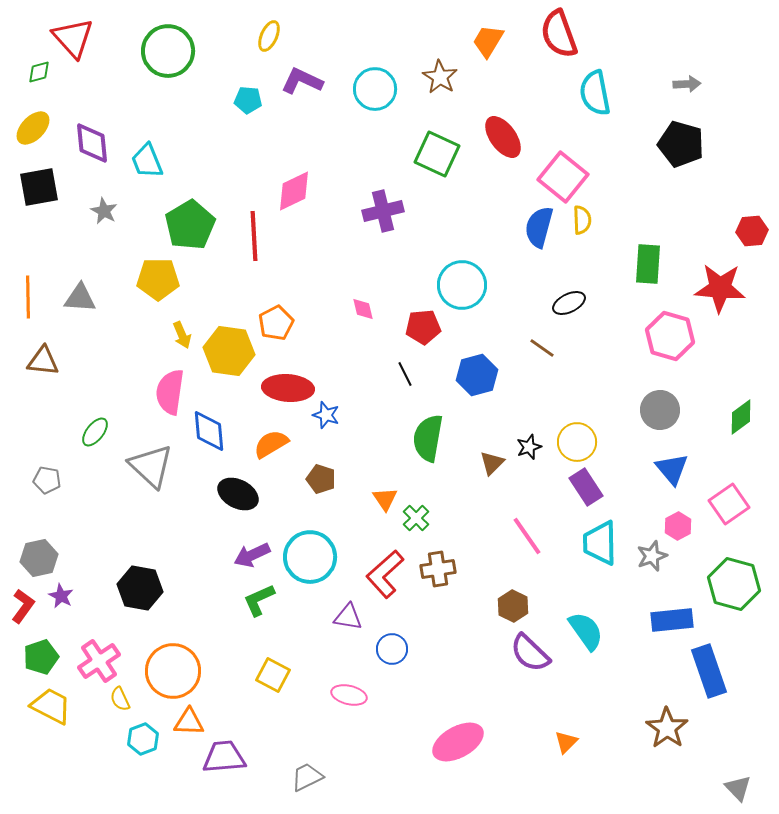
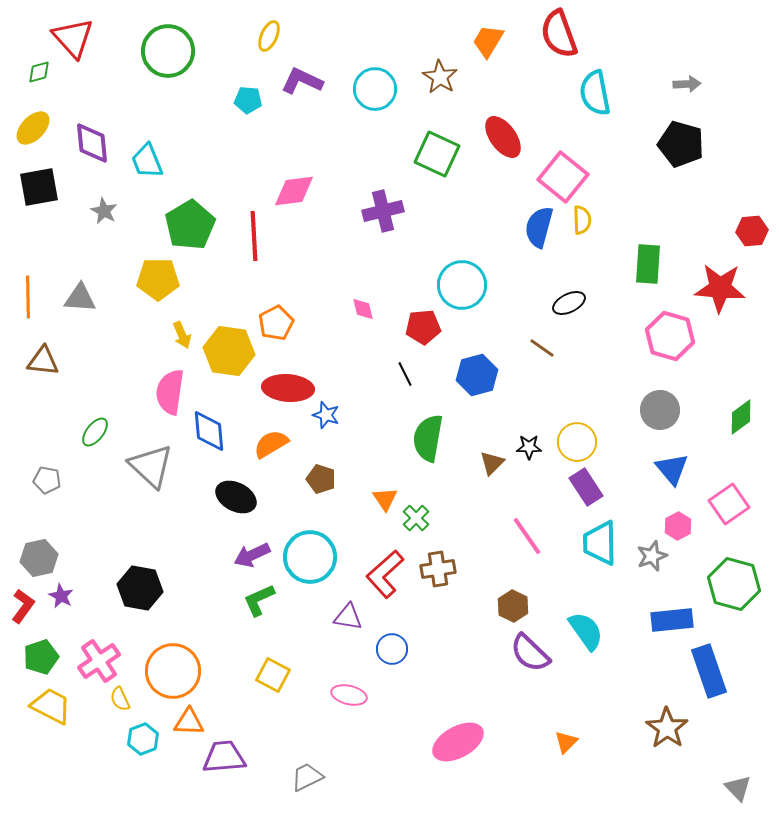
pink diamond at (294, 191): rotated 18 degrees clockwise
black star at (529, 447): rotated 20 degrees clockwise
black ellipse at (238, 494): moved 2 px left, 3 px down
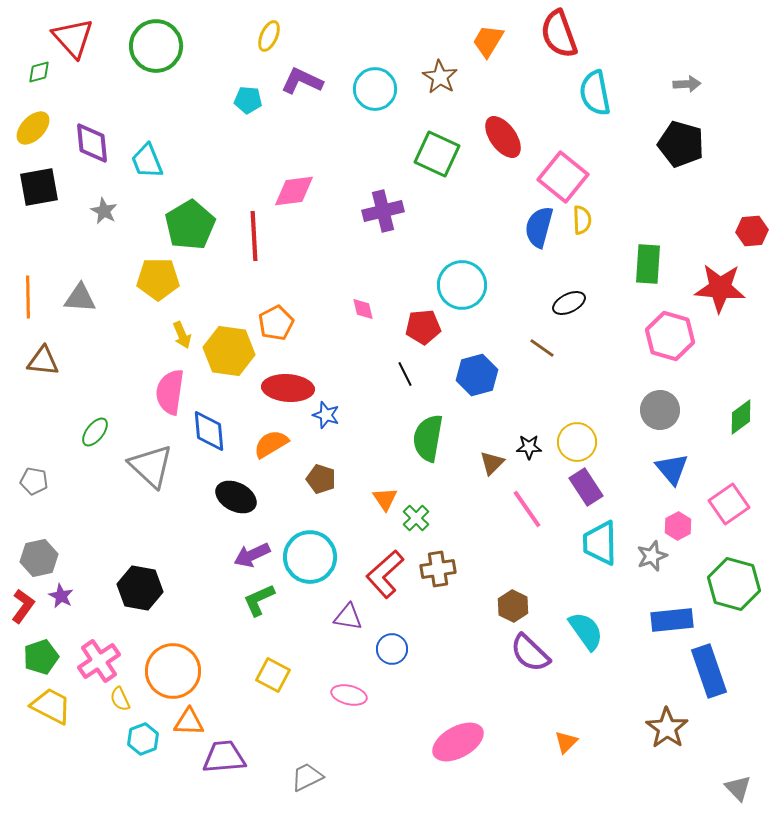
green circle at (168, 51): moved 12 px left, 5 px up
gray pentagon at (47, 480): moved 13 px left, 1 px down
pink line at (527, 536): moved 27 px up
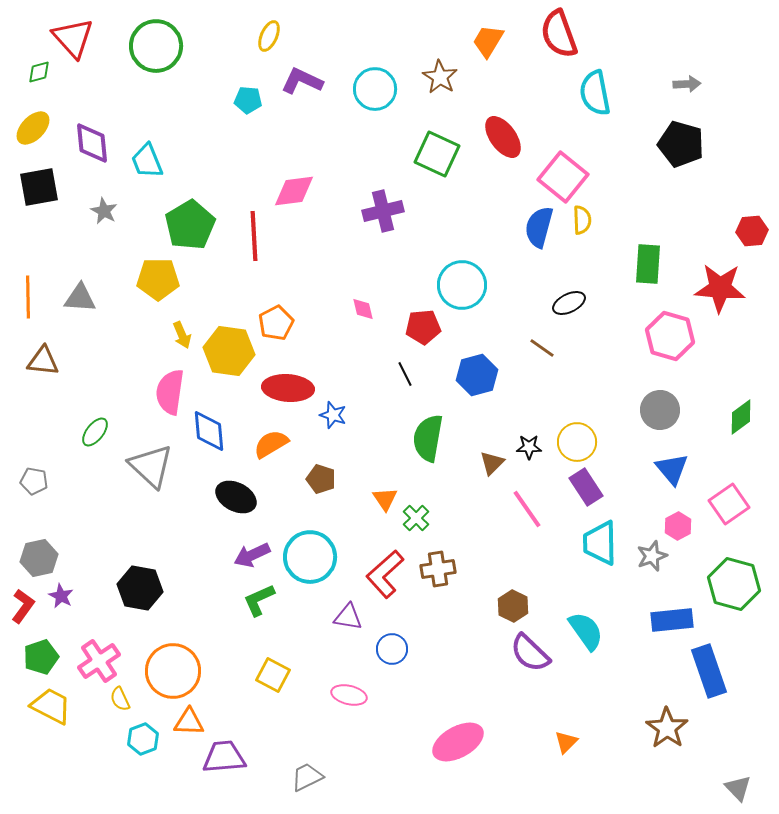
blue star at (326, 415): moved 7 px right
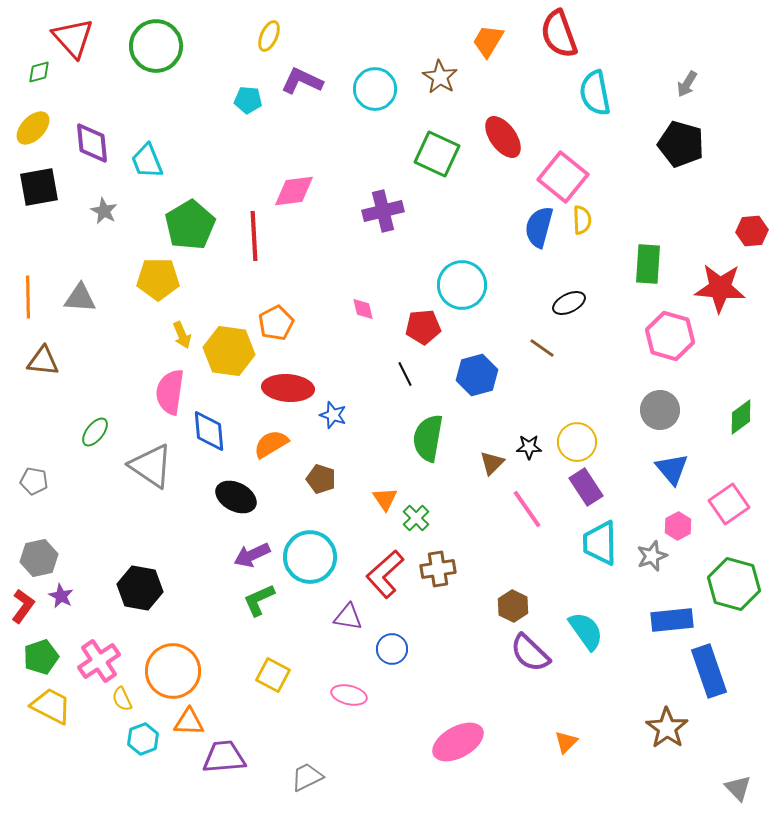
gray arrow at (687, 84): rotated 124 degrees clockwise
gray triangle at (151, 466): rotated 9 degrees counterclockwise
yellow semicircle at (120, 699): moved 2 px right
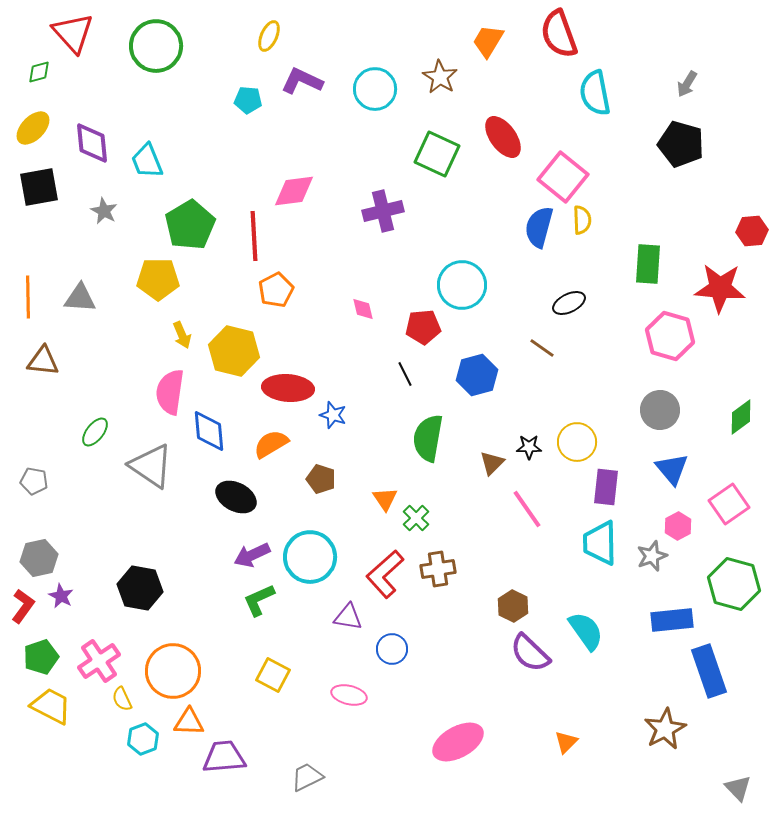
red triangle at (73, 38): moved 5 px up
orange pentagon at (276, 323): moved 33 px up
yellow hexagon at (229, 351): moved 5 px right; rotated 6 degrees clockwise
purple rectangle at (586, 487): moved 20 px right; rotated 39 degrees clockwise
brown star at (667, 728): moved 2 px left, 1 px down; rotated 9 degrees clockwise
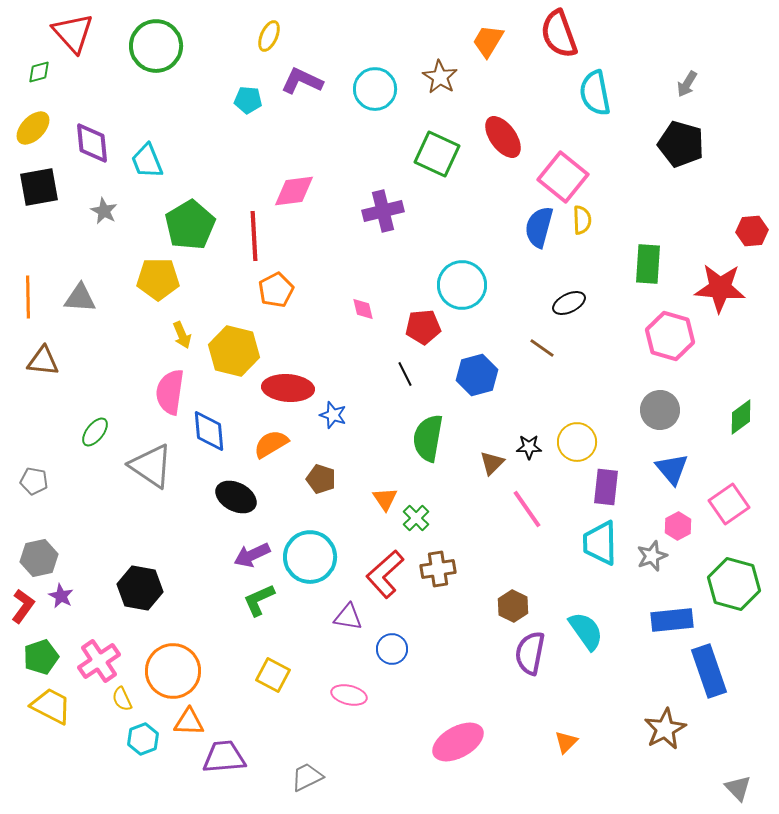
purple semicircle at (530, 653): rotated 57 degrees clockwise
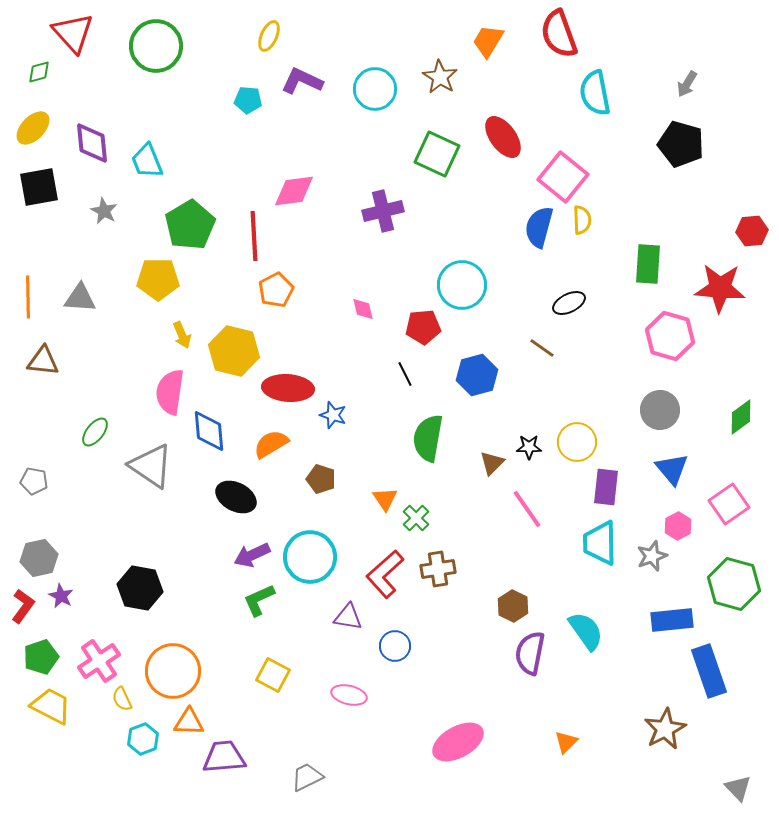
blue circle at (392, 649): moved 3 px right, 3 px up
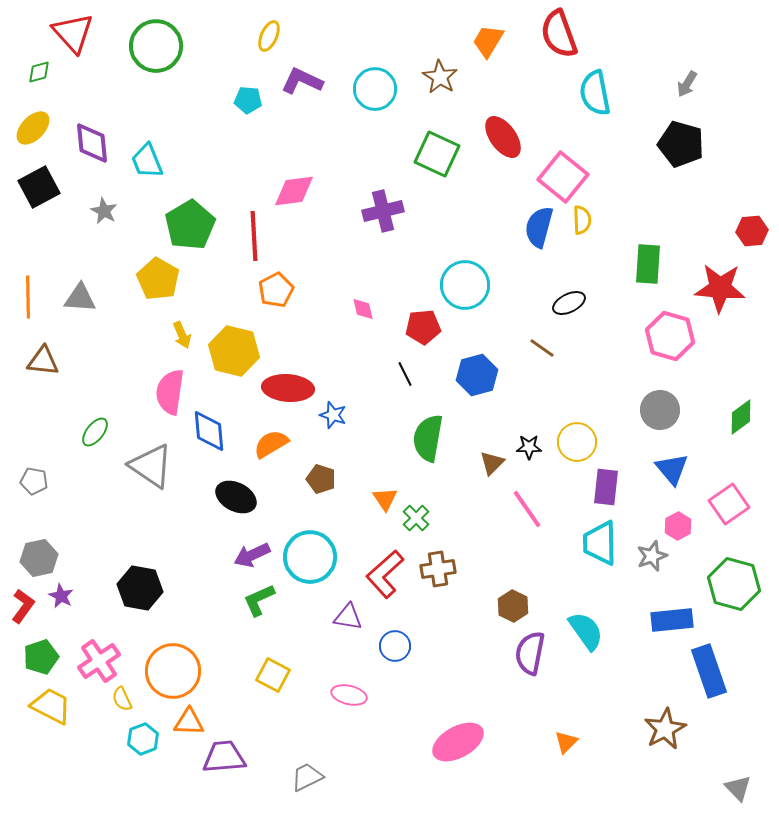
black square at (39, 187): rotated 18 degrees counterclockwise
yellow pentagon at (158, 279): rotated 30 degrees clockwise
cyan circle at (462, 285): moved 3 px right
